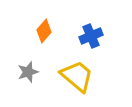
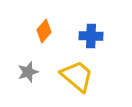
blue cross: rotated 25 degrees clockwise
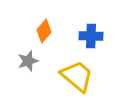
gray star: moved 11 px up
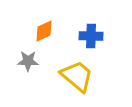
orange diamond: rotated 25 degrees clockwise
gray star: rotated 20 degrees clockwise
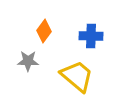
orange diamond: rotated 30 degrees counterclockwise
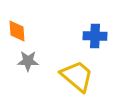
orange diamond: moved 27 px left; rotated 40 degrees counterclockwise
blue cross: moved 4 px right
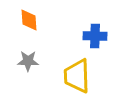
orange diamond: moved 12 px right, 11 px up
yellow trapezoid: rotated 132 degrees counterclockwise
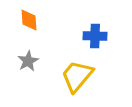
gray star: rotated 30 degrees counterclockwise
yellow trapezoid: rotated 42 degrees clockwise
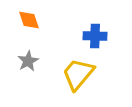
orange diamond: rotated 15 degrees counterclockwise
yellow trapezoid: moved 1 px right, 2 px up
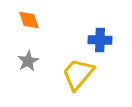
blue cross: moved 5 px right, 4 px down
